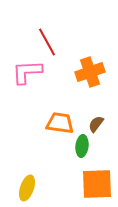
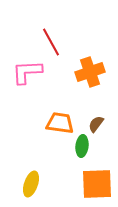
red line: moved 4 px right
yellow ellipse: moved 4 px right, 4 px up
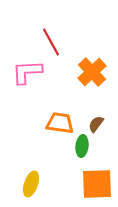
orange cross: moved 2 px right; rotated 24 degrees counterclockwise
